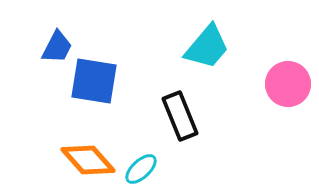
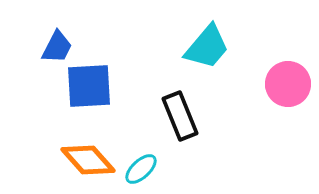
blue square: moved 5 px left, 5 px down; rotated 12 degrees counterclockwise
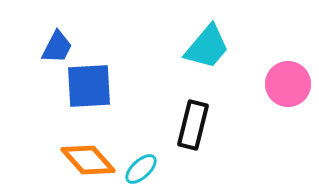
black rectangle: moved 13 px right, 9 px down; rotated 36 degrees clockwise
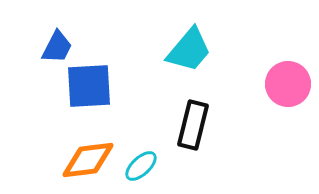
cyan trapezoid: moved 18 px left, 3 px down
orange diamond: rotated 56 degrees counterclockwise
cyan ellipse: moved 3 px up
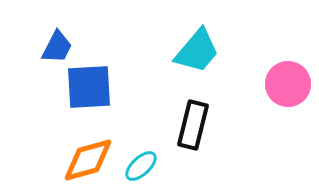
cyan trapezoid: moved 8 px right, 1 px down
blue square: moved 1 px down
orange diamond: rotated 8 degrees counterclockwise
